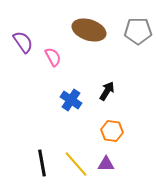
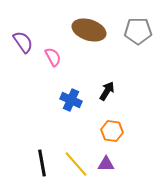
blue cross: rotated 10 degrees counterclockwise
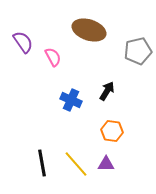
gray pentagon: moved 20 px down; rotated 12 degrees counterclockwise
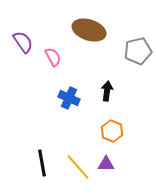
black arrow: rotated 24 degrees counterclockwise
blue cross: moved 2 px left, 2 px up
orange hexagon: rotated 15 degrees clockwise
yellow line: moved 2 px right, 3 px down
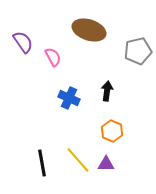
yellow line: moved 7 px up
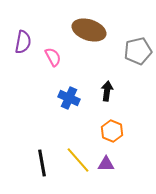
purple semicircle: rotated 45 degrees clockwise
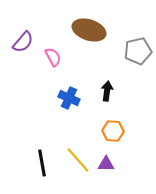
purple semicircle: rotated 30 degrees clockwise
orange hexagon: moved 1 px right; rotated 20 degrees counterclockwise
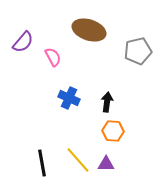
black arrow: moved 11 px down
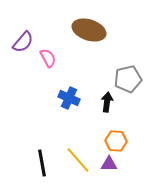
gray pentagon: moved 10 px left, 28 px down
pink semicircle: moved 5 px left, 1 px down
orange hexagon: moved 3 px right, 10 px down
purple triangle: moved 3 px right
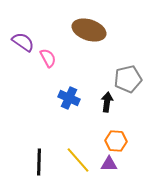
purple semicircle: rotated 95 degrees counterclockwise
black line: moved 3 px left, 1 px up; rotated 12 degrees clockwise
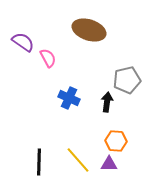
gray pentagon: moved 1 px left, 1 px down
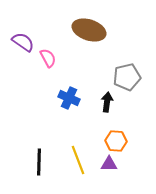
gray pentagon: moved 3 px up
yellow line: rotated 20 degrees clockwise
